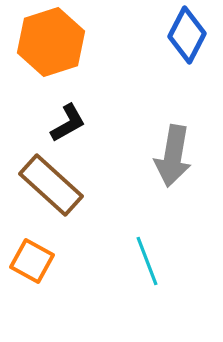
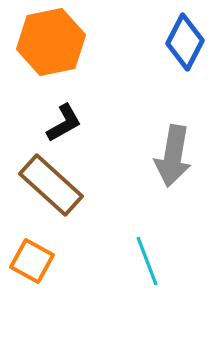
blue diamond: moved 2 px left, 7 px down
orange hexagon: rotated 6 degrees clockwise
black L-shape: moved 4 px left
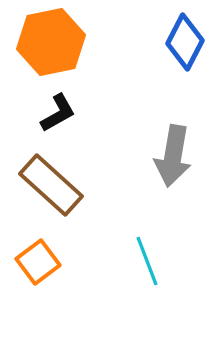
black L-shape: moved 6 px left, 10 px up
orange square: moved 6 px right, 1 px down; rotated 24 degrees clockwise
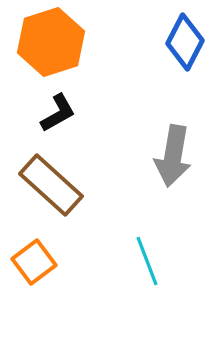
orange hexagon: rotated 6 degrees counterclockwise
orange square: moved 4 px left
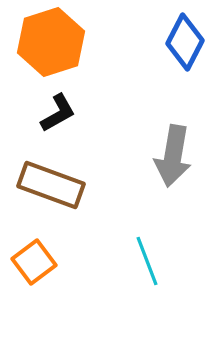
brown rectangle: rotated 22 degrees counterclockwise
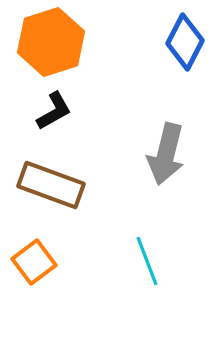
black L-shape: moved 4 px left, 2 px up
gray arrow: moved 7 px left, 2 px up; rotated 4 degrees clockwise
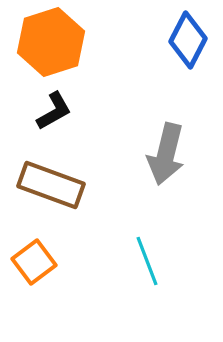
blue diamond: moved 3 px right, 2 px up
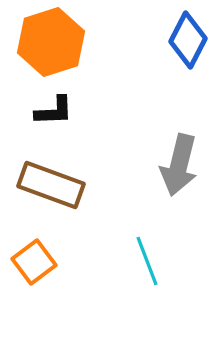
black L-shape: rotated 27 degrees clockwise
gray arrow: moved 13 px right, 11 px down
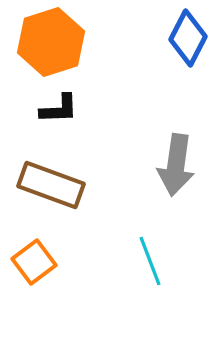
blue diamond: moved 2 px up
black L-shape: moved 5 px right, 2 px up
gray arrow: moved 3 px left; rotated 6 degrees counterclockwise
cyan line: moved 3 px right
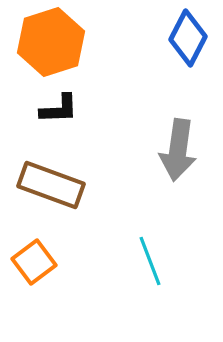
gray arrow: moved 2 px right, 15 px up
